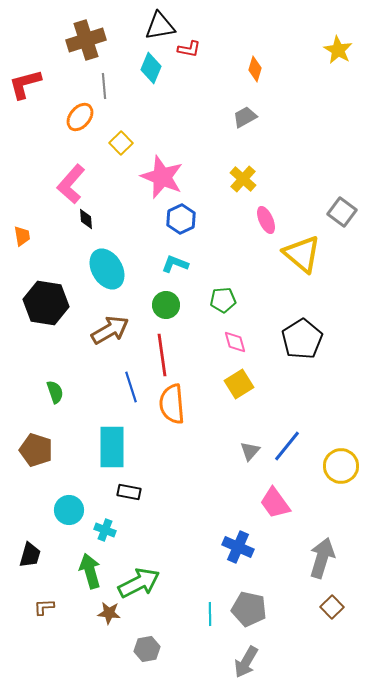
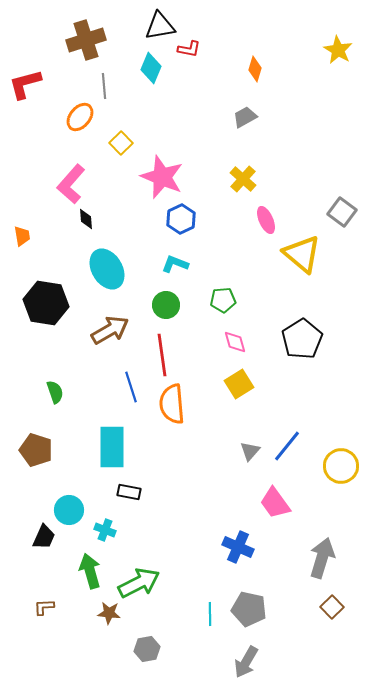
black trapezoid at (30, 555): moved 14 px right, 18 px up; rotated 8 degrees clockwise
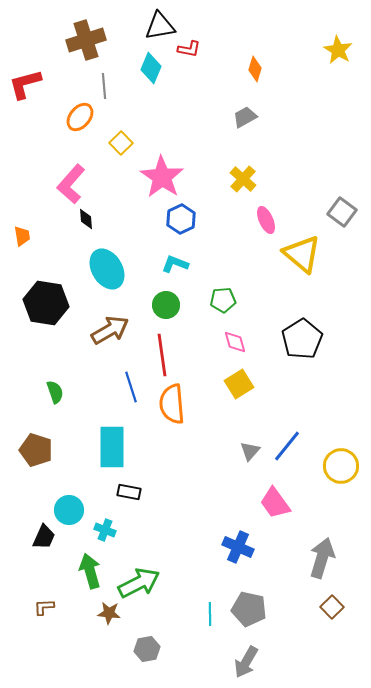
pink star at (162, 177): rotated 12 degrees clockwise
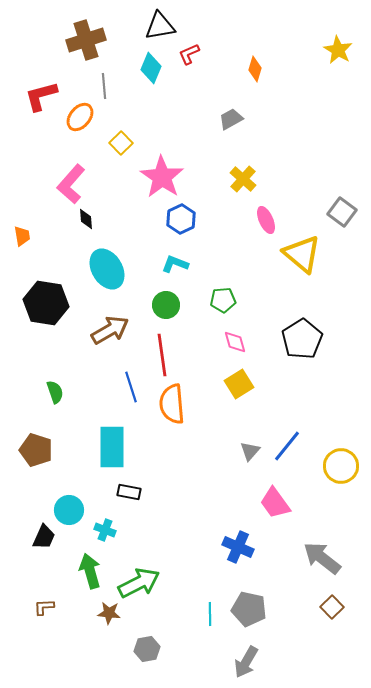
red L-shape at (189, 49): moved 5 px down; rotated 145 degrees clockwise
red L-shape at (25, 84): moved 16 px right, 12 px down
gray trapezoid at (245, 117): moved 14 px left, 2 px down
gray arrow at (322, 558): rotated 69 degrees counterclockwise
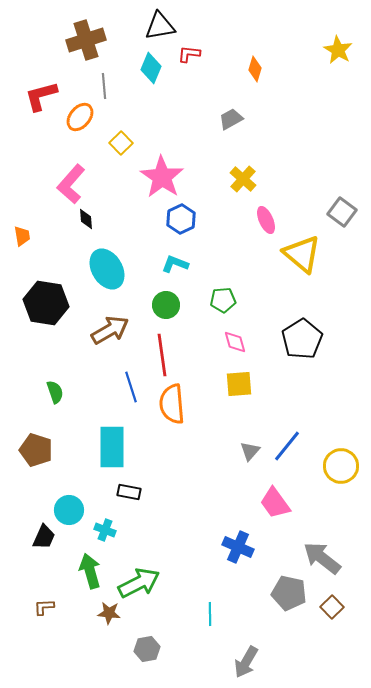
red L-shape at (189, 54): rotated 30 degrees clockwise
yellow square at (239, 384): rotated 28 degrees clockwise
gray pentagon at (249, 609): moved 40 px right, 16 px up
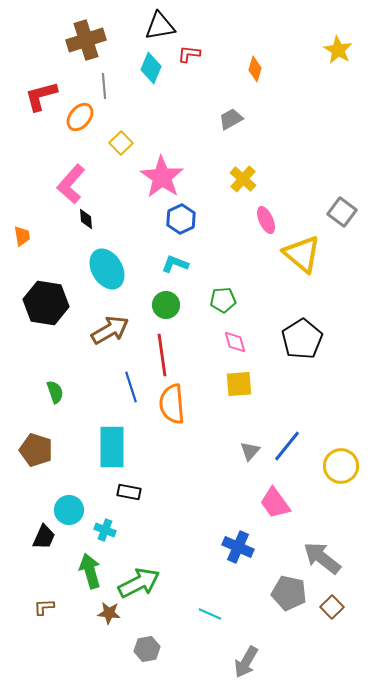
cyan line at (210, 614): rotated 65 degrees counterclockwise
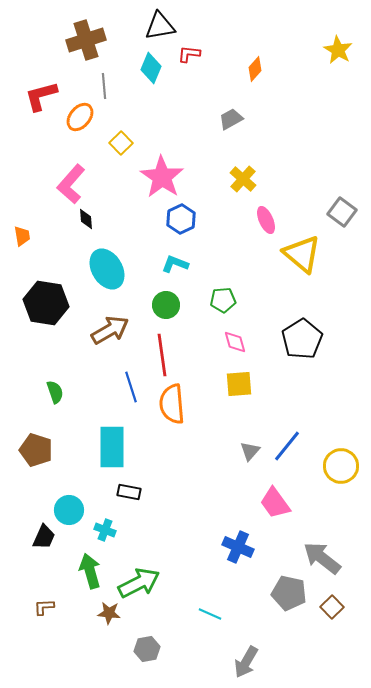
orange diamond at (255, 69): rotated 25 degrees clockwise
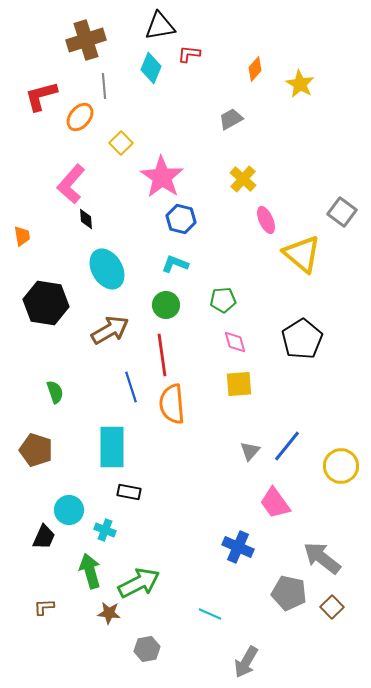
yellow star at (338, 50): moved 38 px left, 34 px down
blue hexagon at (181, 219): rotated 20 degrees counterclockwise
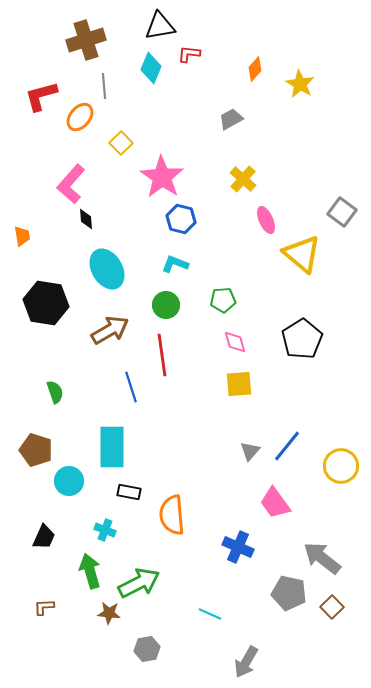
orange semicircle at (172, 404): moved 111 px down
cyan circle at (69, 510): moved 29 px up
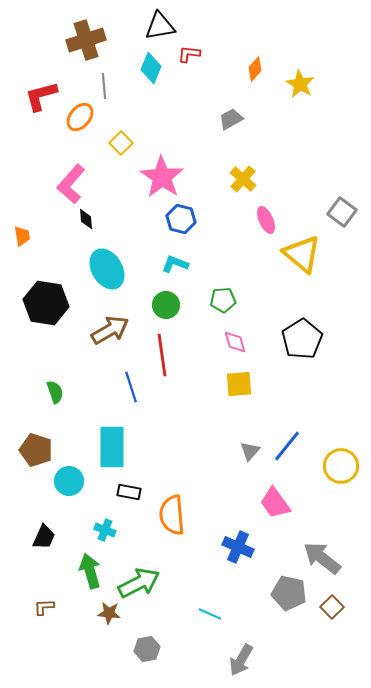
gray arrow at (246, 662): moved 5 px left, 2 px up
